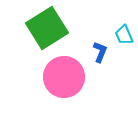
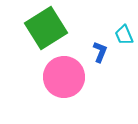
green square: moved 1 px left
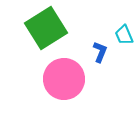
pink circle: moved 2 px down
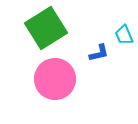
blue L-shape: moved 1 px left, 1 px down; rotated 55 degrees clockwise
pink circle: moved 9 px left
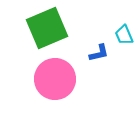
green square: moved 1 px right; rotated 9 degrees clockwise
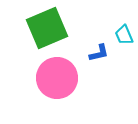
pink circle: moved 2 px right, 1 px up
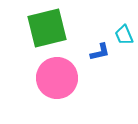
green square: rotated 9 degrees clockwise
blue L-shape: moved 1 px right, 1 px up
